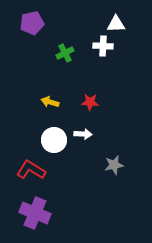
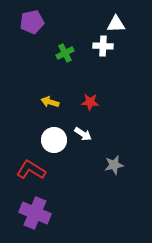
purple pentagon: moved 1 px up
white arrow: rotated 30 degrees clockwise
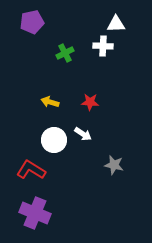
gray star: rotated 24 degrees clockwise
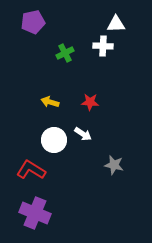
purple pentagon: moved 1 px right
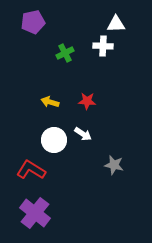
red star: moved 3 px left, 1 px up
purple cross: rotated 16 degrees clockwise
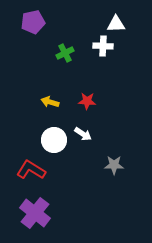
gray star: rotated 12 degrees counterclockwise
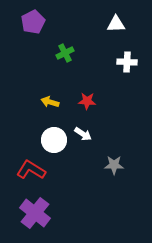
purple pentagon: rotated 15 degrees counterclockwise
white cross: moved 24 px right, 16 px down
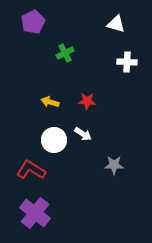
white triangle: rotated 18 degrees clockwise
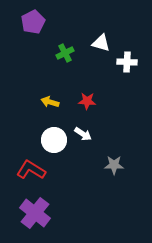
white triangle: moved 15 px left, 19 px down
